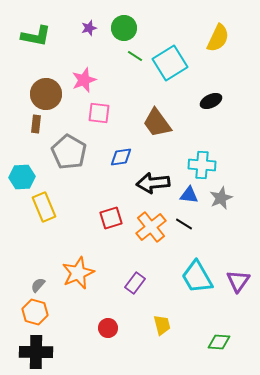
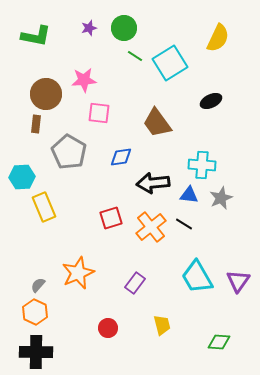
pink star: rotated 15 degrees clockwise
orange hexagon: rotated 10 degrees clockwise
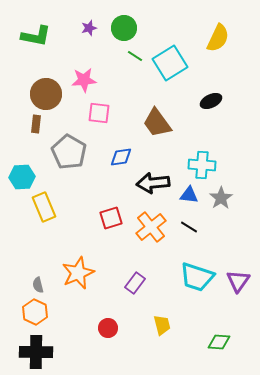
gray star: rotated 10 degrees counterclockwise
black line: moved 5 px right, 3 px down
cyan trapezoid: rotated 42 degrees counterclockwise
gray semicircle: rotated 56 degrees counterclockwise
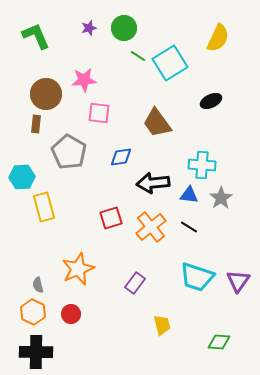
green L-shape: rotated 124 degrees counterclockwise
green line: moved 3 px right
yellow rectangle: rotated 8 degrees clockwise
orange star: moved 4 px up
orange hexagon: moved 2 px left
red circle: moved 37 px left, 14 px up
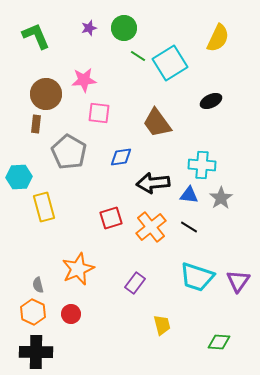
cyan hexagon: moved 3 px left
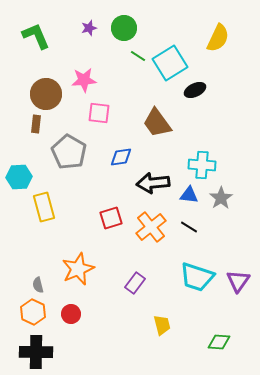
black ellipse: moved 16 px left, 11 px up
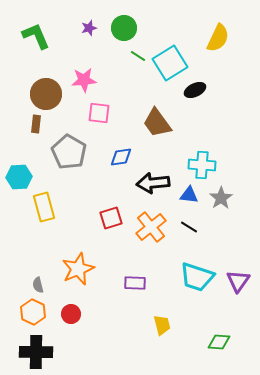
purple rectangle: rotated 55 degrees clockwise
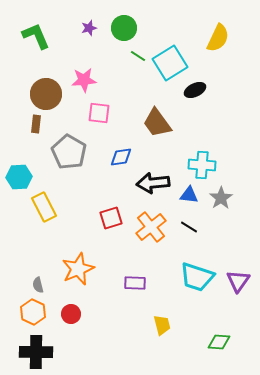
yellow rectangle: rotated 12 degrees counterclockwise
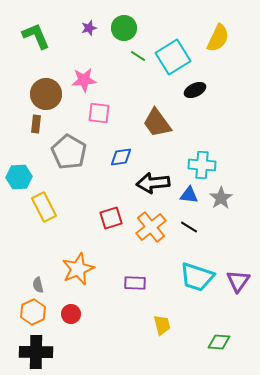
cyan square: moved 3 px right, 6 px up
orange hexagon: rotated 10 degrees clockwise
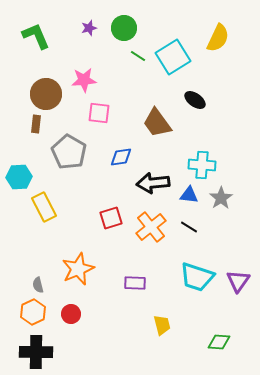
black ellipse: moved 10 px down; rotated 60 degrees clockwise
